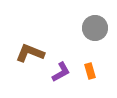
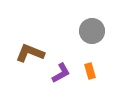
gray circle: moved 3 px left, 3 px down
purple L-shape: moved 1 px down
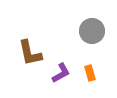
brown L-shape: rotated 124 degrees counterclockwise
orange rectangle: moved 2 px down
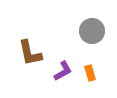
purple L-shape: moved 2 px right, 2 px up
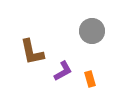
brown L-shape: moved 2 px right, 1 px up
orange rectangle: moved 6 px down
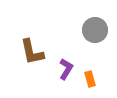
gray circle: moved 3 px right, 1 px up
purple L-shape: moved 3 px right, 2 px up; rotated 30 degrees counterclockwise
